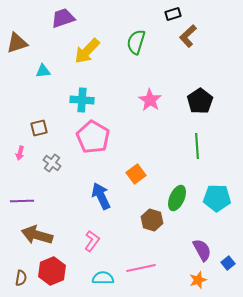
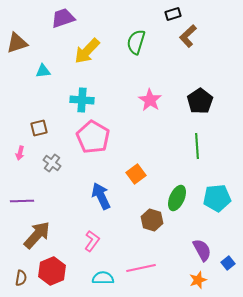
cyan pentagon: rotated 8 degrees counterclockwise
brown arrow: rotated 116 degrees clockwise
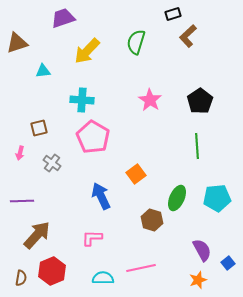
pink L-shape: moved 3 px up; rotated 125 degrees counterclockwise
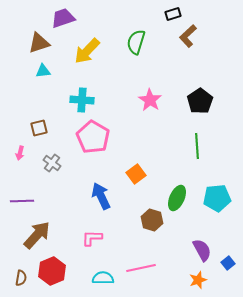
brown triangle: moved 22 px right
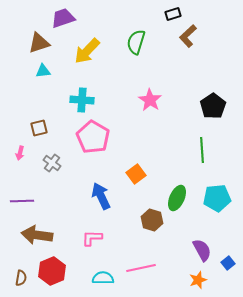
black pentagon: moved 13 px right, 5 px down
green line: moved 5 px right, 4 px down
brown arrow: rotated 124 degrees counterclockwise
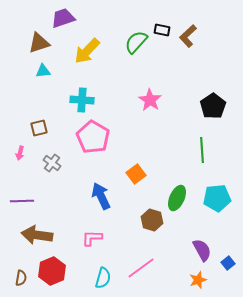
black rectangle: moved 11 px left, 16 px down; rotated 28 degrees clockwise
green semicircle: rotated 25 degrees clockwise
pink line: rotated 24 degrees counterclockwise
cyan semicircle: rotated 105 degrees clockwise
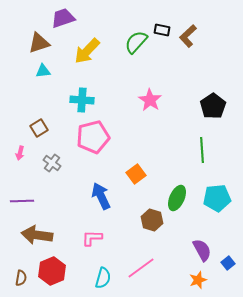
brown square: rotated 18 degrees counterclockwise
pink pentagon: rotated 28 degrees clockwise
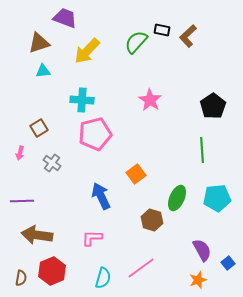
purple trapezoid: moved 2 px right; rotated 40 degrees clockwise
pink pentagon: moved 2 px right, 3 px up
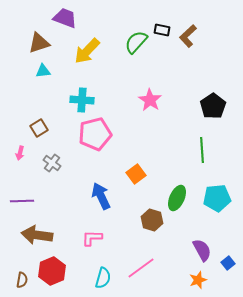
brown semicircle: moved 1 px right, 2 px down
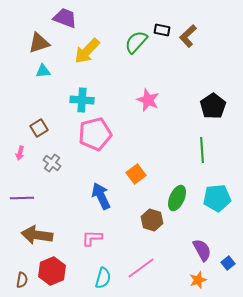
pink star: moved 2 px left; rotated 10 degrees counterclockwise
purple line: moved 3 px up
